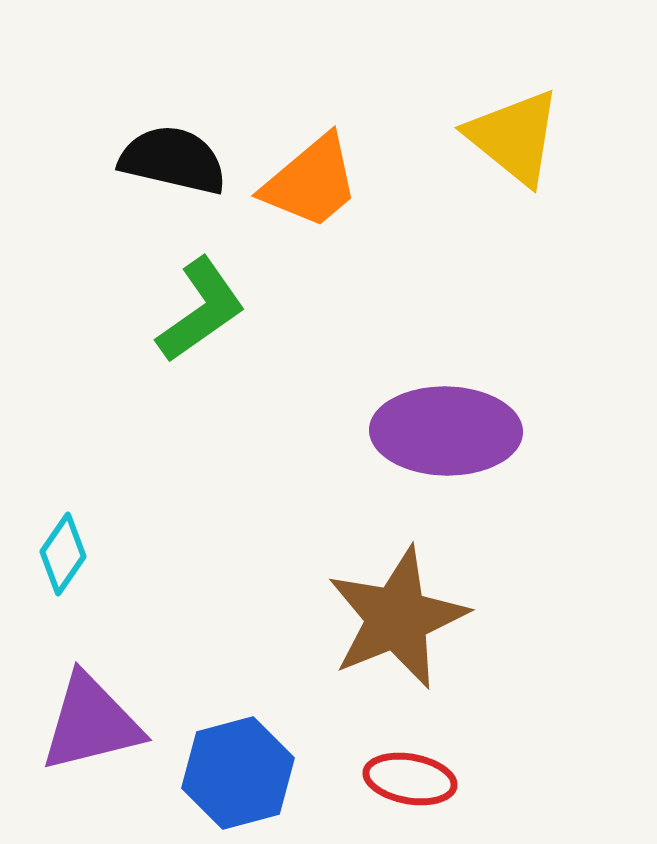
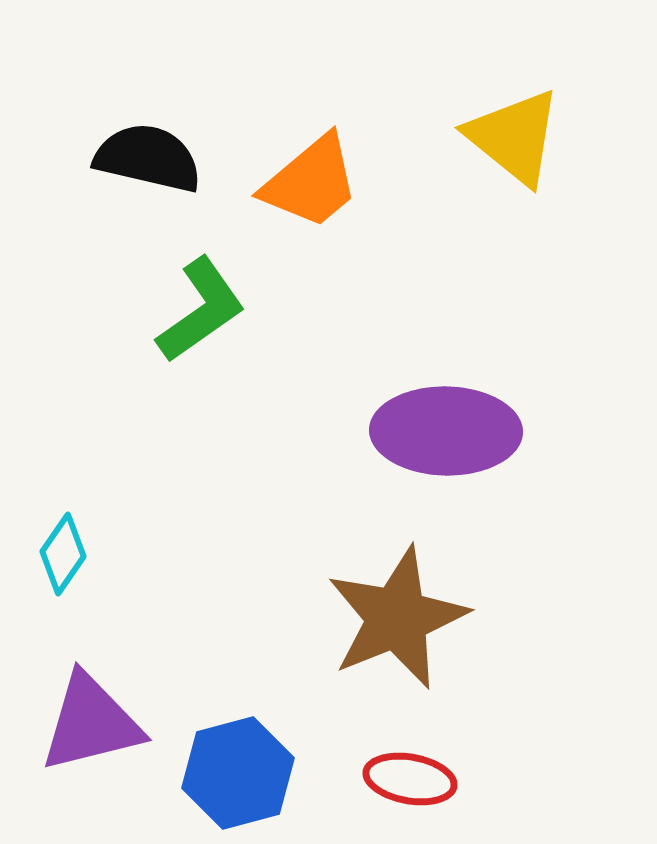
black semicircle: moved 25 px left, 2 px up
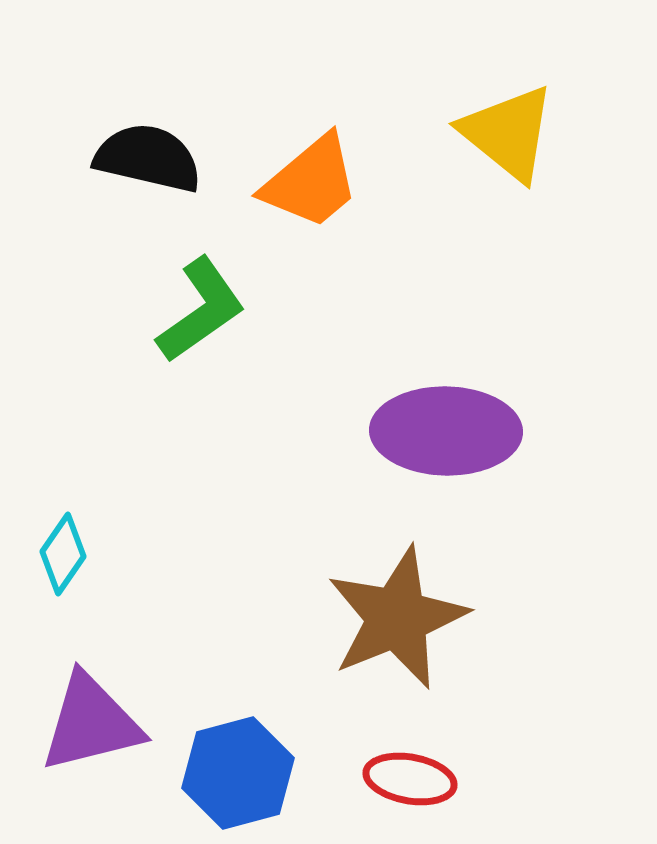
yellow triangle: moved 6 px left, 4 px up
